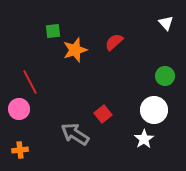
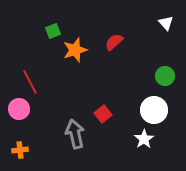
green square: rotated 14 degrees counterclockwise
gray arrow: rotated 44 degrees clockwise
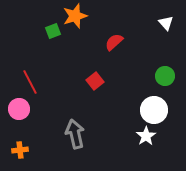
orange star: moved 34 px up
red square: moved 8 px left, 33 px up
white star: moved 2 px right, 3 px up
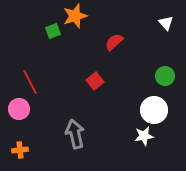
white star: moved 2 px left; rotated 24 degrees clockwise
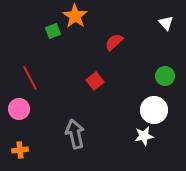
orange star: rotated 20 degrees counterclockwise
red line: moved 4 px up
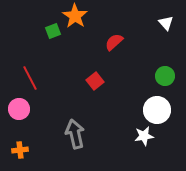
white circle: moved 3 px right
